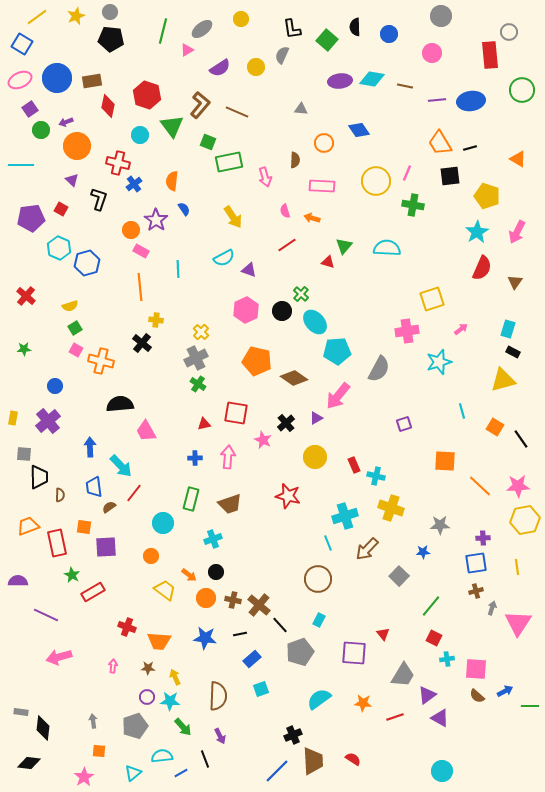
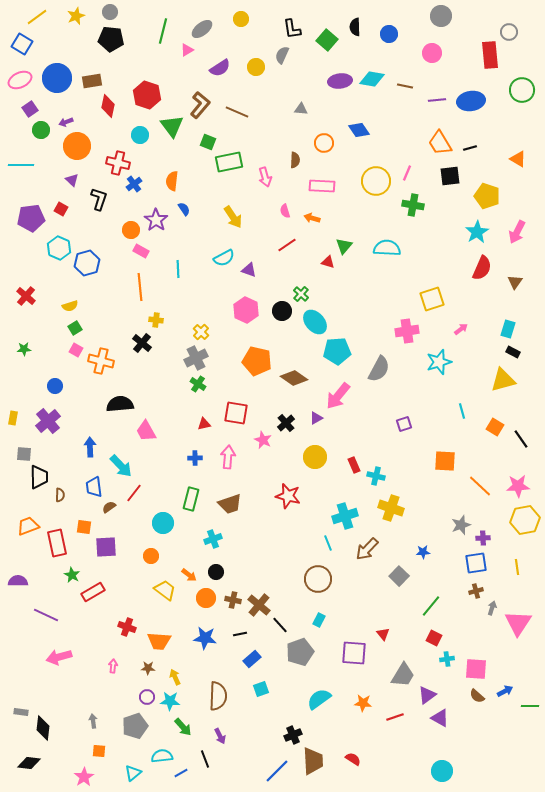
pink hexagon at (246, 310): rotated 10 degrees counterclockwise
gray star at (440, 525): moved 21 px right; rotated 18 degrees counterclockwise
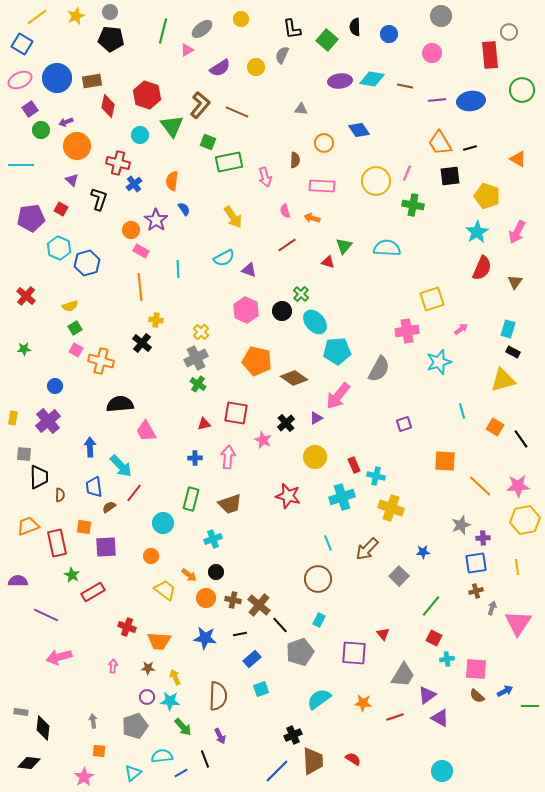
cyan cross at (345, 516): moved 3 px left, 19 px up
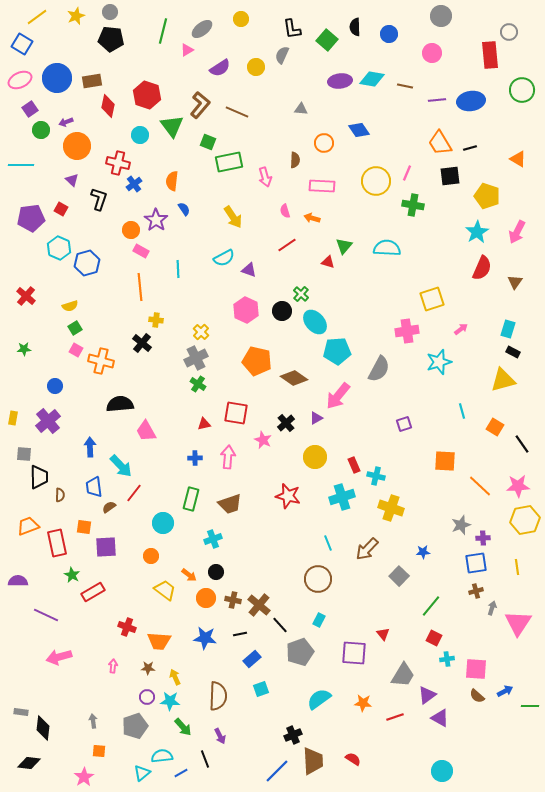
black line at (521, 439): moved 1 px right, 5 px down
cyan triangle at (133, 773): moved 9 px right
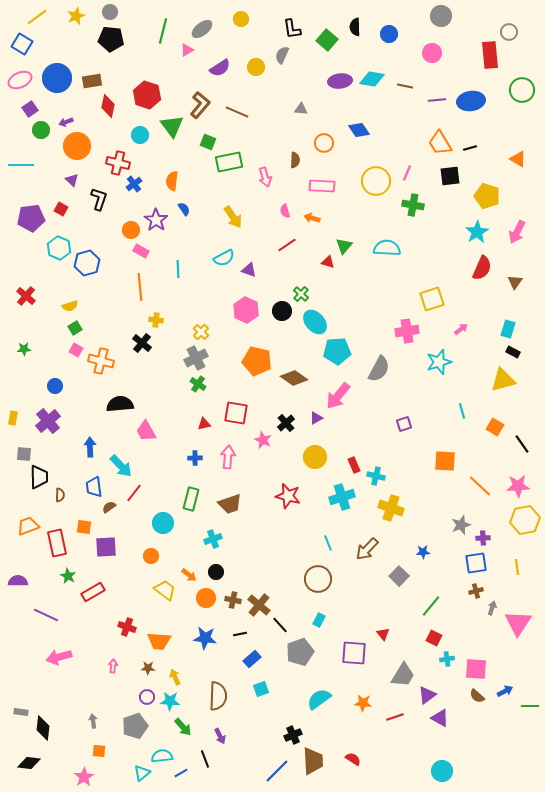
green star at (72, 575): moved 4 px left, 1 px down
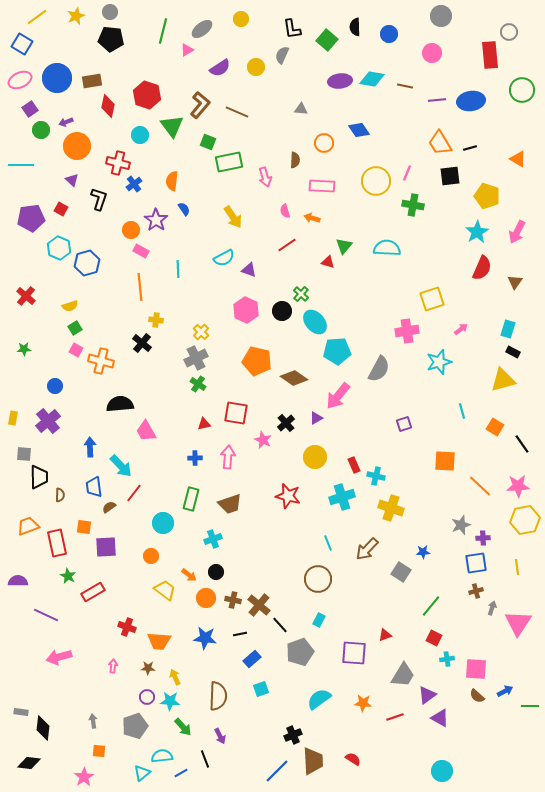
gray square at (399, 576): moved 2 px right, 4 px up; rotated 12 degrees counterclockwise
red triangle at (383, 634): moved 2 px right, 1 px down; rotated 48 degrees clockwise
